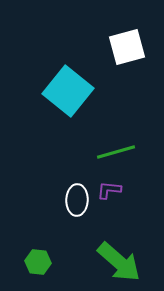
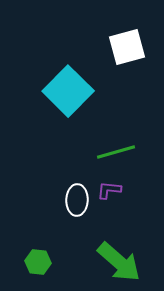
cyan square: rotated 6 degrees clockwise
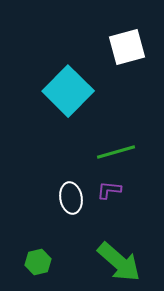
white ellipse: moved 6 px left, 2 px up; rotated 12 degrees counterclockwise
green hexagon: rotated 20 degrees counterclockwise
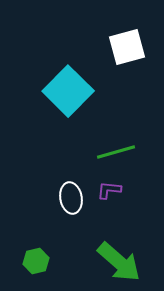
green hexagon: moved 2 px left, 1 px up
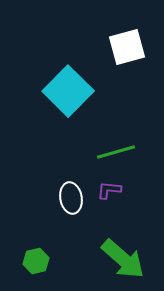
green arrow: moved 4 px right, 3 px up
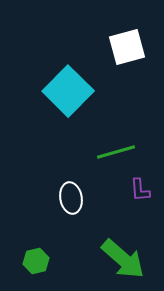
purple L-shape: moved 31 px right; rotated 100 degrees counterclockwise
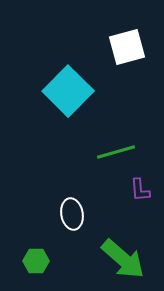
white ellipse: moved 1 px right, 16 px down
green hexagon: rotated 15 degrees clockwise
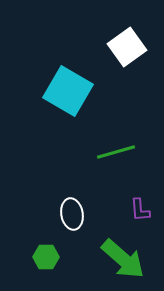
white square: rotated 21 degrees counterclockwise
cyan square: rotated 15 degrees counterclockwise
purple L-shape: moved 20 px down
green hexagon: moved 10 px right, 4 px up
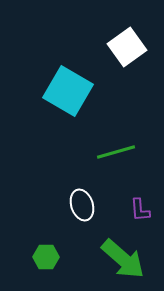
white ellipse: moved 10 px right, 9 px up; rotated 8 degrees counterclockwise
